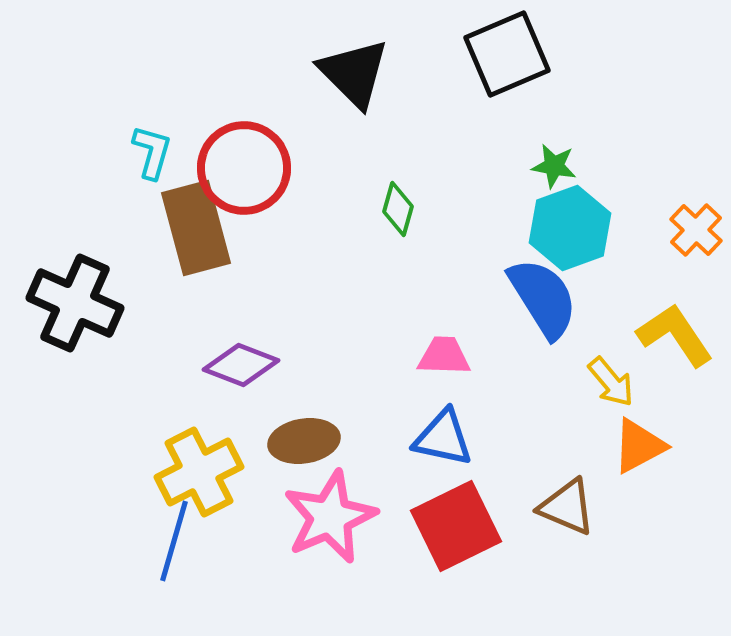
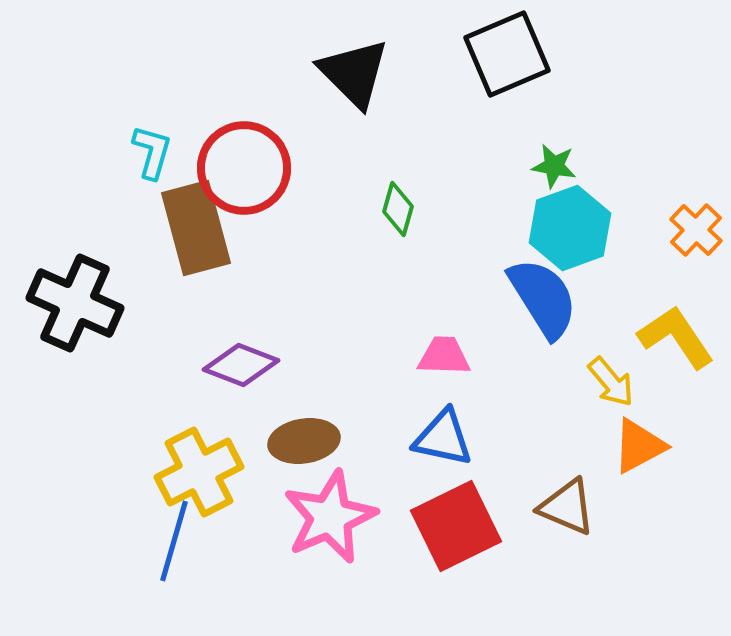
yellow L-shape: moved 1 px right, 2 px down
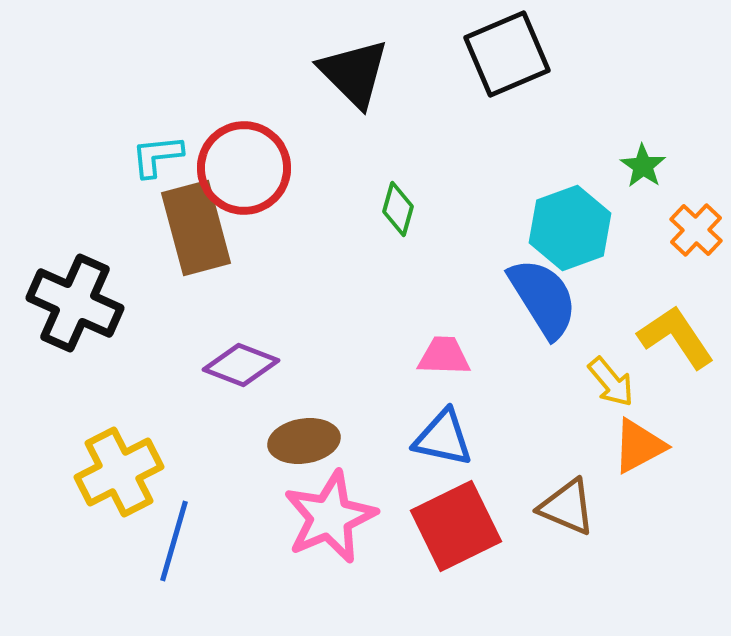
cyan L-shape: moved 5 px right, 4 px down; rotated 112 degrees counterclockwise
green star: moved 89 px right; rotated 24 degrees clockwise
yellow cross: moved 80 px left
